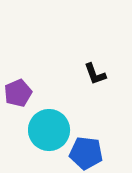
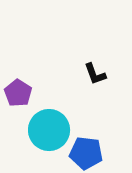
purple pentagon: rotated 16 degrees counterclockwise
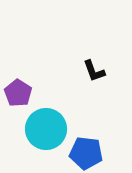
black L-shape: moved 1 px left, 3 px up
cyan circle: moved 3 px left, 1 px up
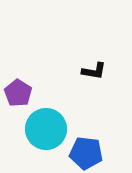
black L-shape: rotated 60 degrees counterclockwise
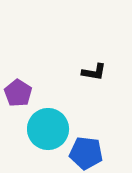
black L-shape: moved 1 px down
cyan circle: moved 2 px right
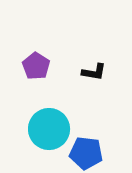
purple pentagon: moved 18 px right, 27 px up
cyan circle: moved 1 px right
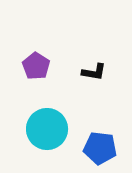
cyan circle: moved 2 px left
blue pentagon: moved 14 px right, 5 px up
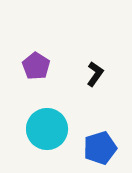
black L-shape: moved 1 px right, 2 px down; rotated 65 degrees counterclockwise
blue pentagon: rotated 24 degrees counterclockwise
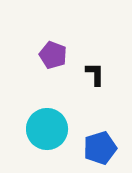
purple pentagon: moved 17 px right, 11 px up; rotated 12 degrees counterclockwise
black L-shape: rotated 35 degrees counterclockwise
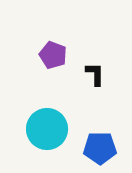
blue pentagon: rotated 16 degrees clockwise
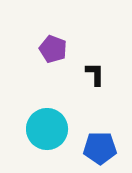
purple pentagon: moved 6 px up
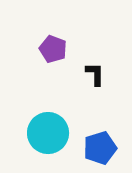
cyan circle: moved 1 px right, 4 px down
blue pentagon: rotated 16 degrees counterclockwise
